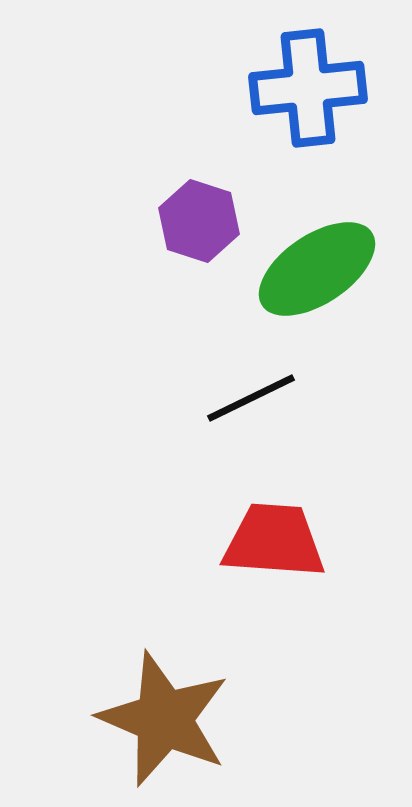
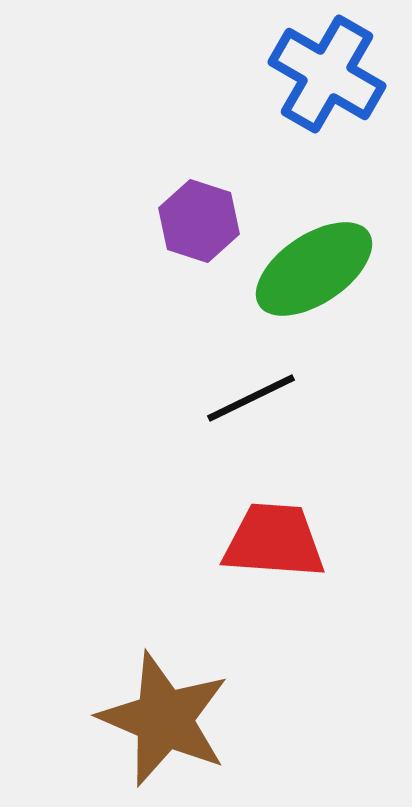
blue cross: moved 19 px right, 14 px up; rotated 36 degrees clockwise
green ellipse: moved 3 px left
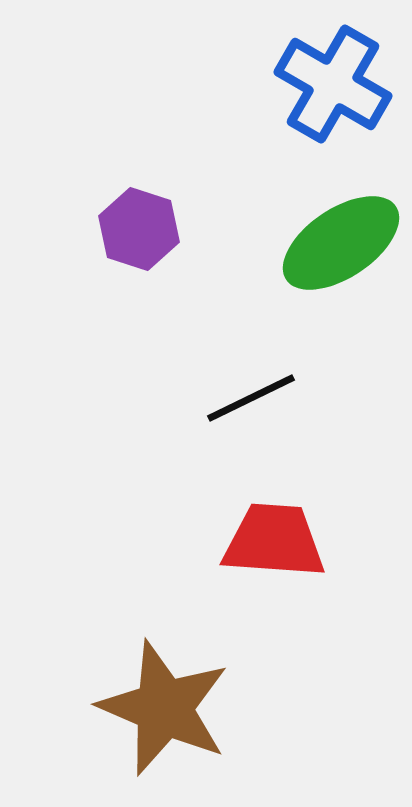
blue cross: moved 6 px right, 10 px down
purple hexagon: moved 60 px left, 8 px down
green ellipse: moved 27 px right, 26 px up
brown star: moved 11 px up
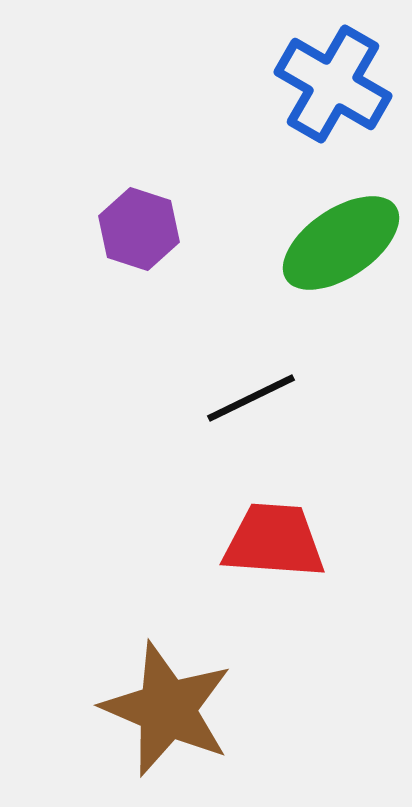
brown star: moved 3 px right, 1 px down
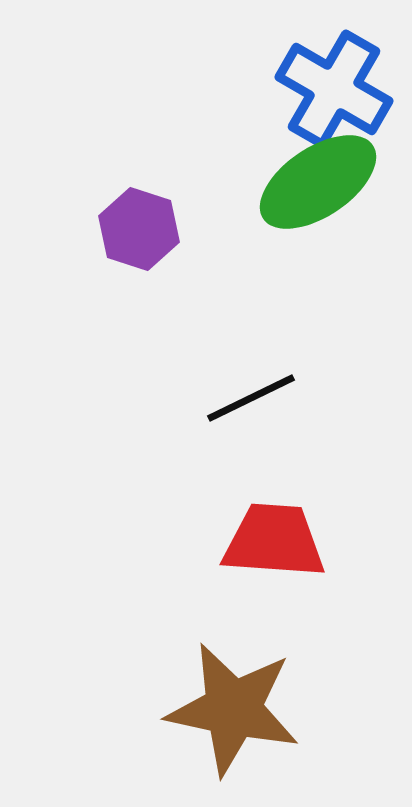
blue cross: moved 1 px right, 5 px down
green ellipse: moved 23 px left, 61 px up
brown star: moved 66 px right; rotated 11 degrees counterclockwise
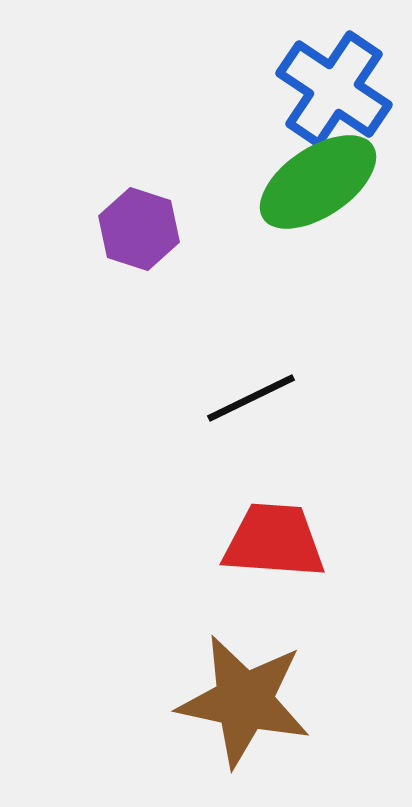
blue cross: rotated 4 degrees clockwise
brown star: moved 11 px right, 8 px up
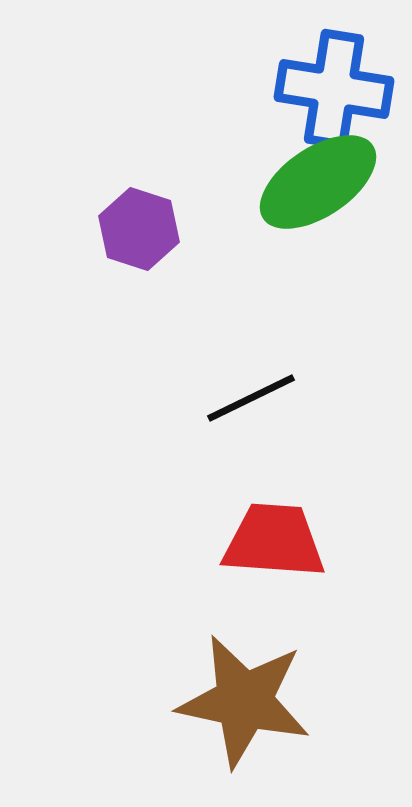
blue cross: rotated 25 degrees counterclockwise
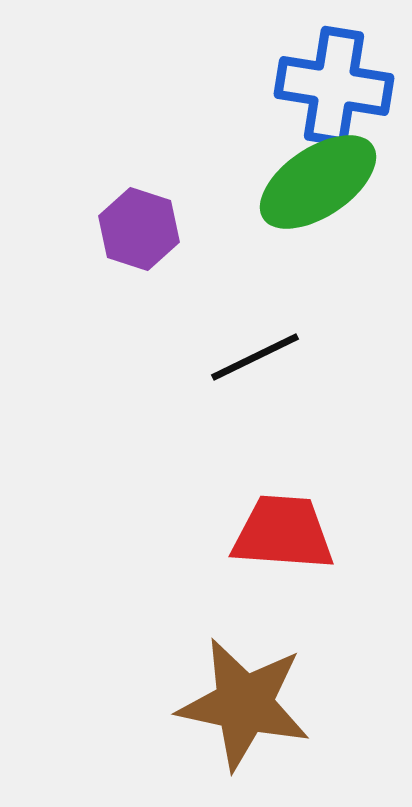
blue cross: moved 3 px up
black line: moved 4 px right, 41 px up
red trapezoid: moved 9 px right, 8 px up
brown star: moved 3 px down
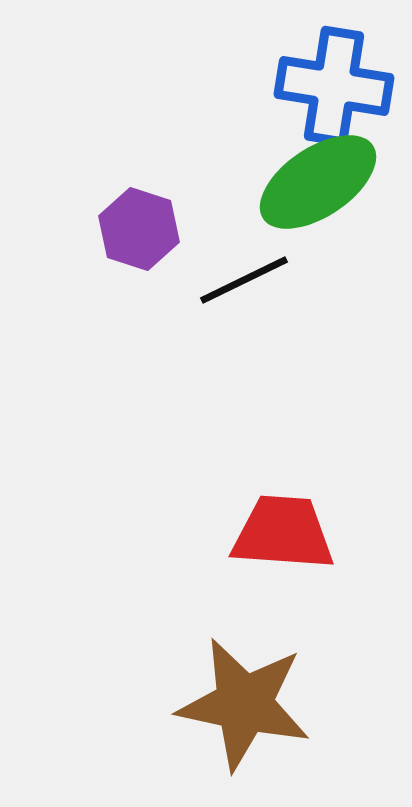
black line: moved 11 px left, 77 px up
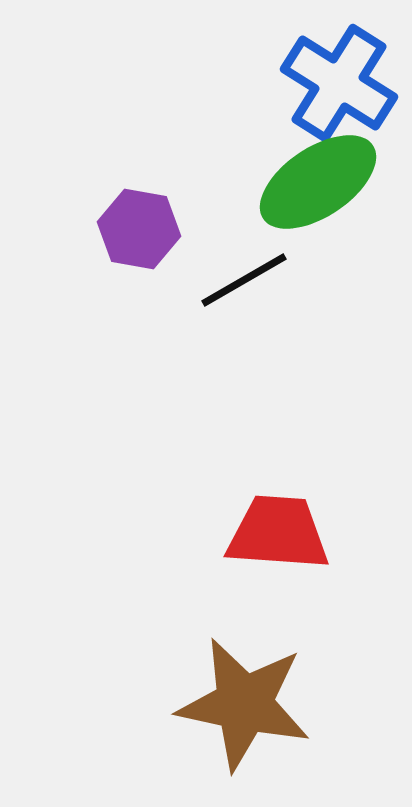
blue cross: moved 5 px right, 3 px up; rotated 23 degrees clockwise
purple hexagon: rotated 8 degrees counterclockwise
black line: rotated 4 degrees counterclockwise
red trapezoid: moved 5 px left
